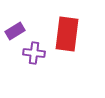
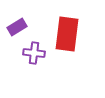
purple rectangle: moved 2 px right, 4 px up
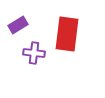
purple rectangle: moved 1 px right, 2 px up
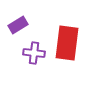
red rectangle: moved 9 px down
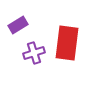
purple cross: rotated 25 degrees counterclockwise
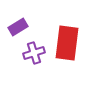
purple rectangle: moved 2 px down
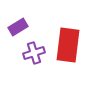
red rectangle: moved 1 px right, 2 px down
